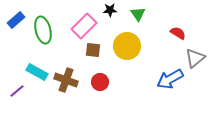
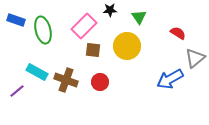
green triangle: moved 1 px right, 3 px down
blue rectangle: rotated 60 degrees clockwise
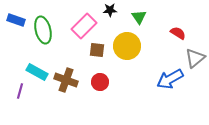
brown square: moved 4 px right
purple line: moved 3 px right; rotated 35 degrees counterclockwise
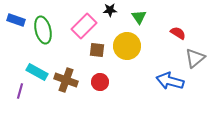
blue arrow: moved 2 px down; rotated 44 degrees clockwise
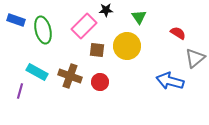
black star: moved 4 px left
brown cross: moved 4 px right, 4 px up
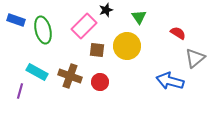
black star: rotated 16 degrees counterclockwise
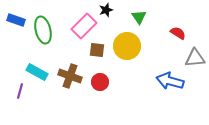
gray triangle: rotated 35 degrees clockwise
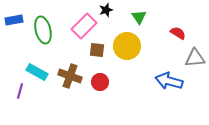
blue rectangle: moved 2 px left; rotated 30 degrees counterclockwise
blue arrow: moved 1 px left
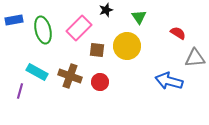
pink rectangle: moved 5 px left, 2 px down
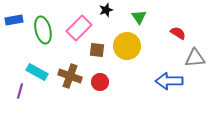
blue arrow: rotated 16 degrees counterclockwise
